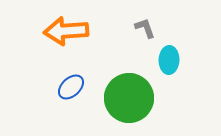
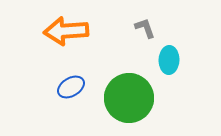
blue ellipse: rotated 12 degrees clockwise
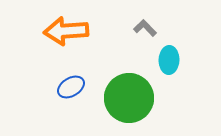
gray L-shape: rotated 25 degrees counterclockwise
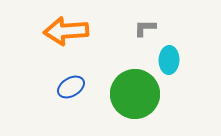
gray L-shape: rotated 45 degrees counterclockwise
green circle: moved 6 px right, 4 px up
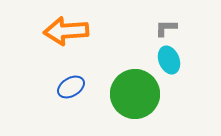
gray L-shape: moved 21 px right
cyan ellipse: rotated 24 degrees counterclockwise
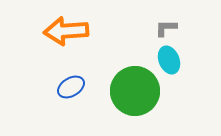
green circle: moved 3 px up
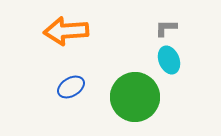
green circle: moved 6 px down
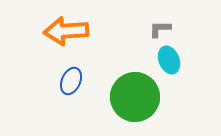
gray L-shape: moved 6 px left, 1 px down
blue ellipse: moved 6 px up; rotated 36 degrees counterclockwise
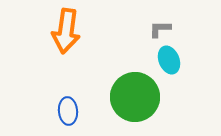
orange arrow: rotated 78 degrees counterclockwise
blue ellipse: moved 3 px left, 30 px down; rotated 28 degrees counterclockwise
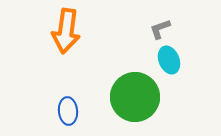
gray L-shape: rotated 20 degrees counterclockwise
